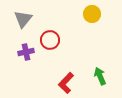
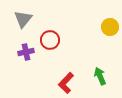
yellow circle: moved 18 px right, 13 px down
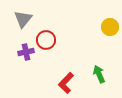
red circle: moved 4 px left
green arrow: moved 1 px left, 2 px up
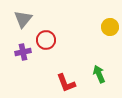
purple cross: moved 3 px left
red L-shape: rotated 65 degrees counterclockwise
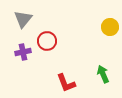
red circle: moved 1 px right, 1 px down
green arrow: moved 4 px right
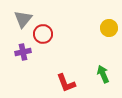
yellow circle: moved 1 px left, 1 px down
red circle: moved 4 px left, 7 px up
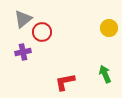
gray triangle: rotated 12 degrees clockwise
red circle: moved 1 px left, 2 px up
green arrow: moved 2 px right
red L-shape: moved 1 px left, 1 px up; rotated 100 degrees clockwise
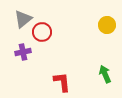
yellow circle: moved 2 px left, 3 px up
red L-shape: moved 3 px left; rotated 95 degrees clockwise
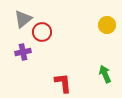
red L-shape: moved 1 px right, 1 px down
